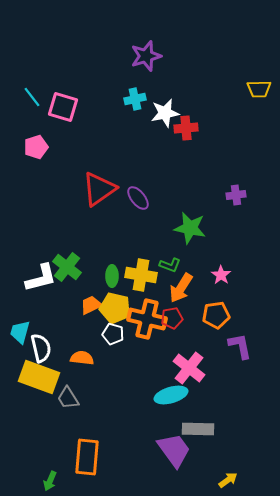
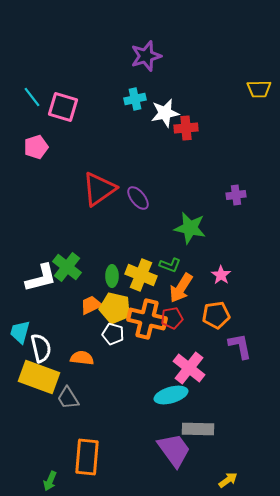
yellow cross: rotated 12 degrees clockwise
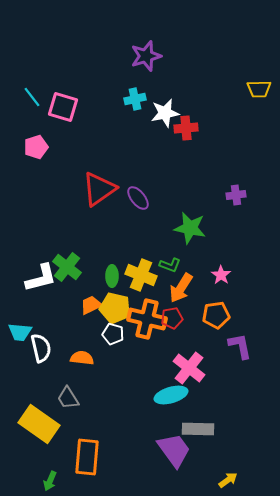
cyan trapezoid: rotated 100 degrees counterclockwise
yellow rectangle: moved 47 px down; rotated 15 degrees clockwise
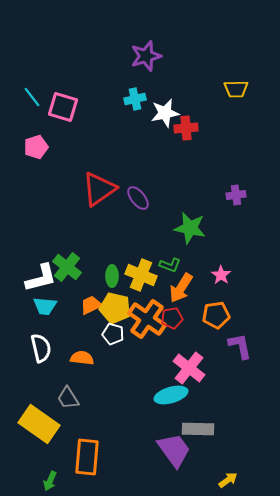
yellow trapezoid: moved 23 px left
orange cross: rotated 21 degrees clockwise
cyan trapezoid: moved 25 px right, 26 px up
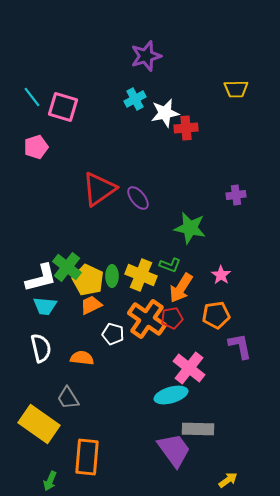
cyan cross: rotated 15 degrees counterclockwise
yellow pentagon: moved 27 px left, 28 px up; rotated 12 degrees clockwise
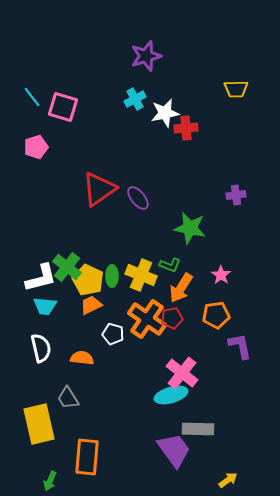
pink cross: moved 7 px left, 5 px down
yellow rectangle: rotated 42 degrees clockwise
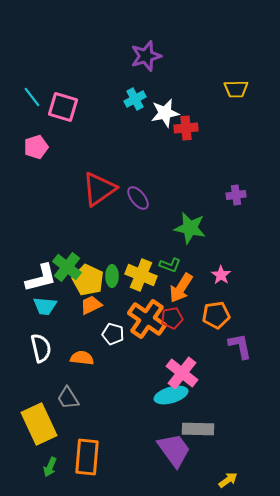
yellow rectangle: rotated 12 degrees counterclockwise
green arrow: moved 14 px up
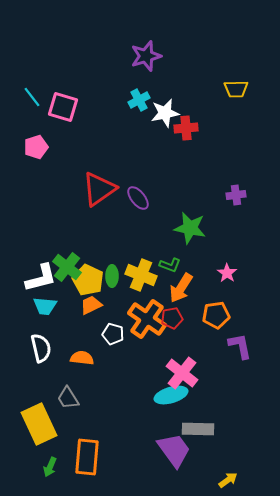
cyan cross: moved 4 px right, 1 px down
pink star: moved 6 px right, 2 px up
